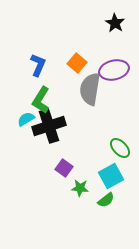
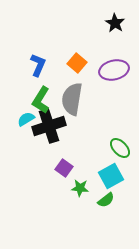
gray semicircle: moved 18 px left, 10 px down
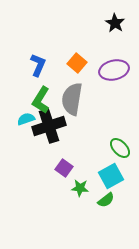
cyan semicircle: rotated 12 degrees clockwise
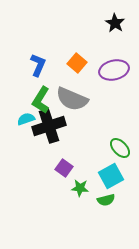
gray semicircle: rotated 76 degrees counterclockwise
green semicircle: rotated 24 degrees clockwise
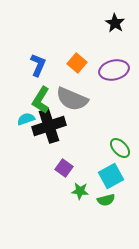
green star: moved 3 px down
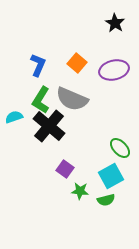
cyan semicircle: moved 12 px left, 2 px up
black cross: rotated 32 degrees counterclockwise
purple square: moved 1 px right, 1 px down
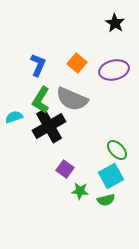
black cross: rotated 20 degrees clockwise
green ellipse: moved 3 px left, 2 px down
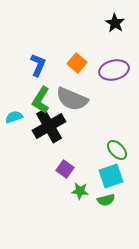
cyan square: rotated 10 degrees clockwise
